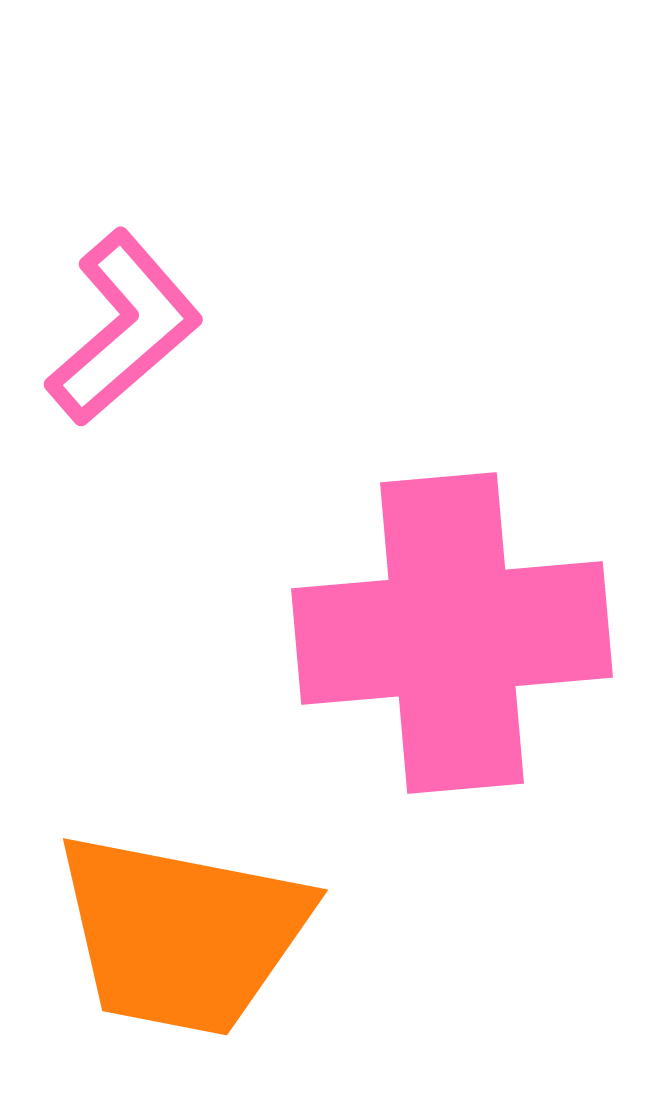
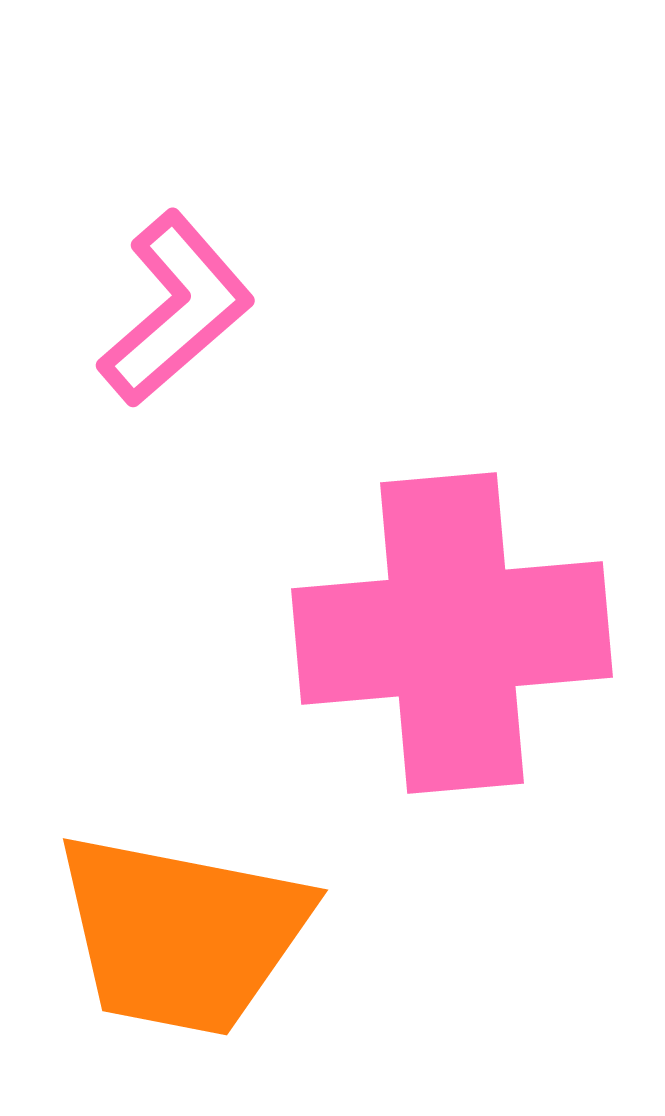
pink L-shape: moved 52 px right, 19 px up
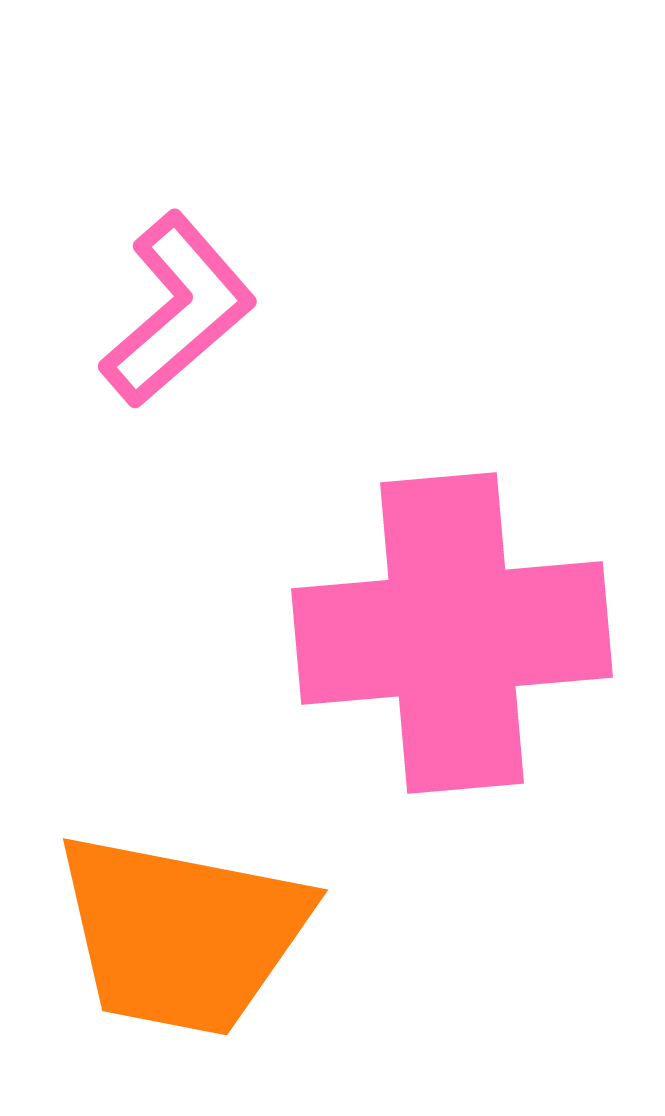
pink L-shape: moved 2 px right, 1 px down
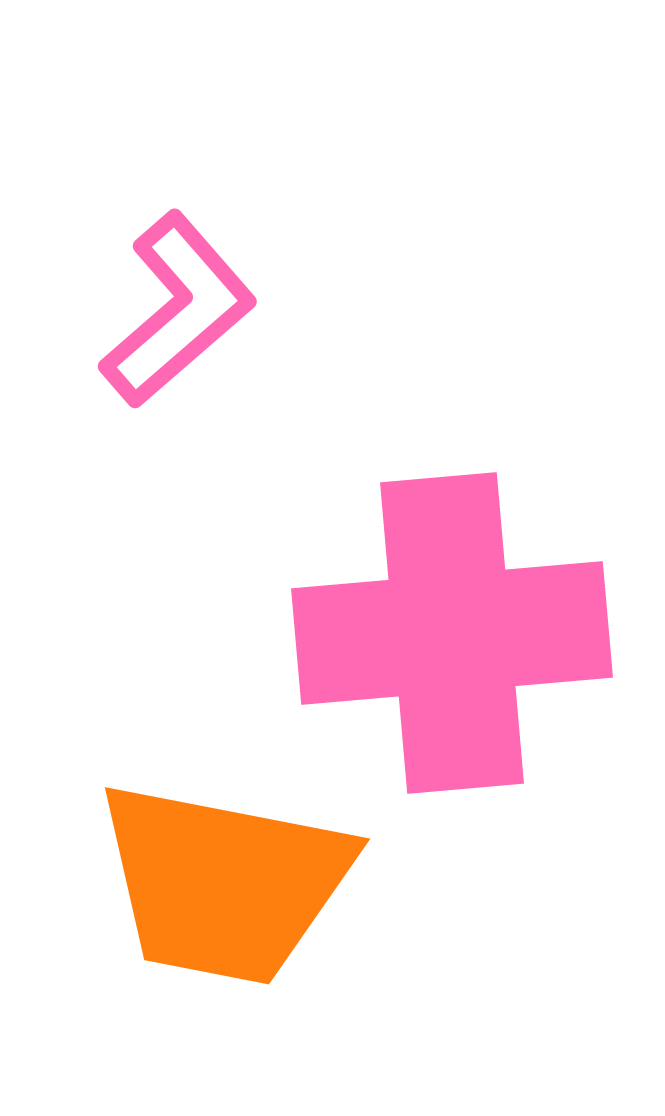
orange trapezoid: moved 42 px right, 51 px up
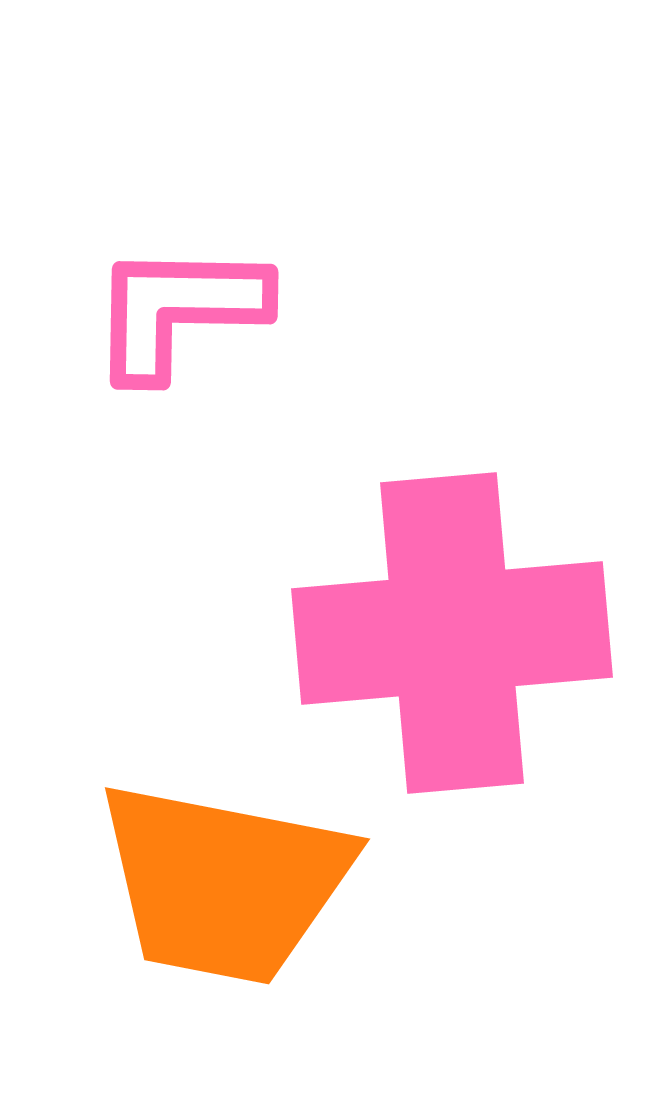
pink L-shape: rotated 138 degrees counterclockwise
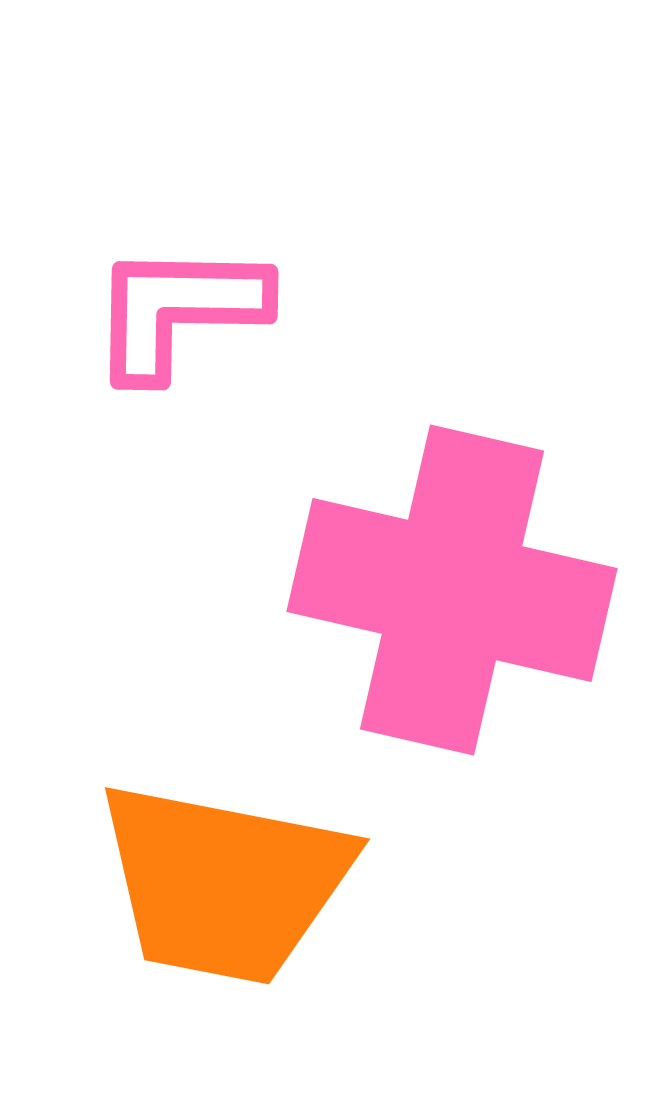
pink cross: moved 43 px up; rotated 18 degrees clockwise
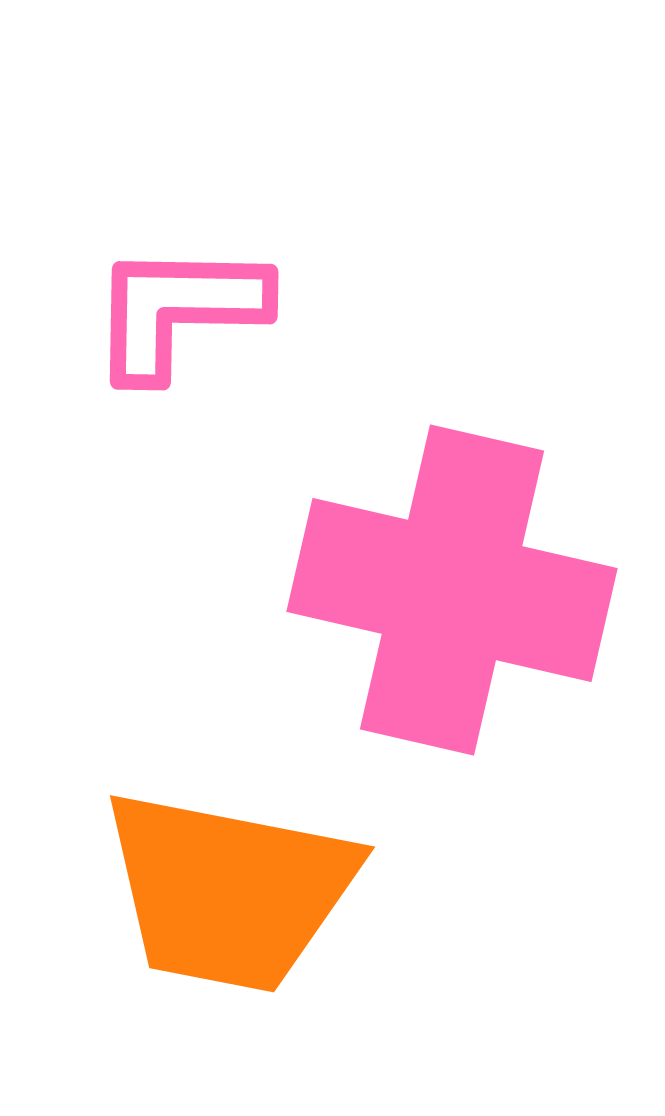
orange trapezoid: moved 5 px right, 8 px down
